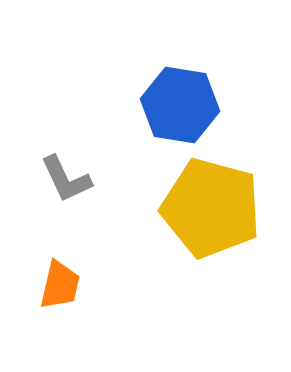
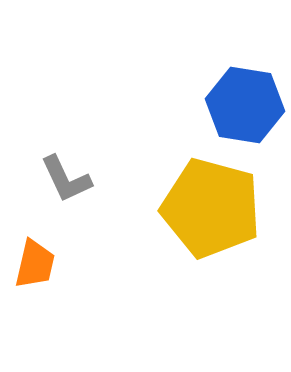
blue hexagon: moved 65 px right
orange trapezoid: moved 25 px left, 21 px up
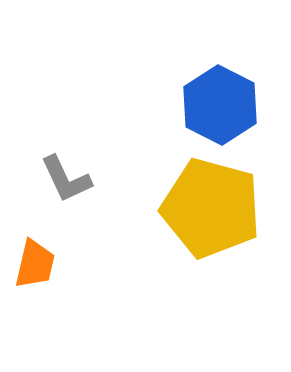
blue hexagon: moved 25 px left; rotated 18 degrees clockwise
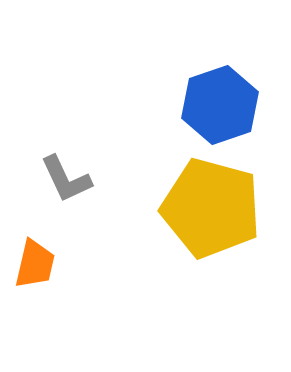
blue hexagon: rotated 14 degrees clockwise
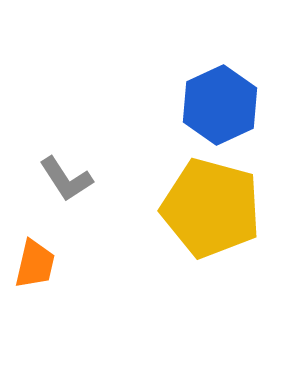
blue hexagon: rotated 6 degrees counterclockwise
gray L-shape: rotated 8 degrees counterclockwise
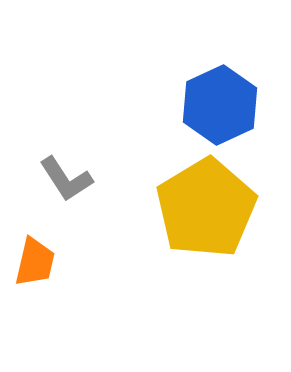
yellow pentagon: moved 5 px left; rotated 26 degrees clockwise
orange trapezoid: moved 2 px up
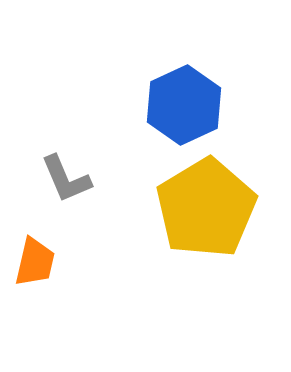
blue hexagon: moved 36 px left
gray L-shape: rotated 10 degrees clockwise
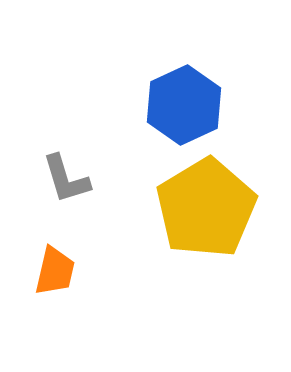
gray L-shape: rotated 6 degrees clockwise
orange trapezoid: moved 20 px right, 9 px down
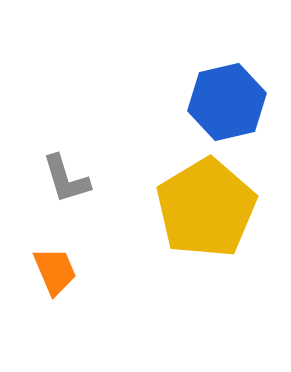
blue hexagon: moved 43 px right, 3 px up; rotated 12 degrees clockwise
orange trapezoid: rotated 36 degrees counterclockwise
